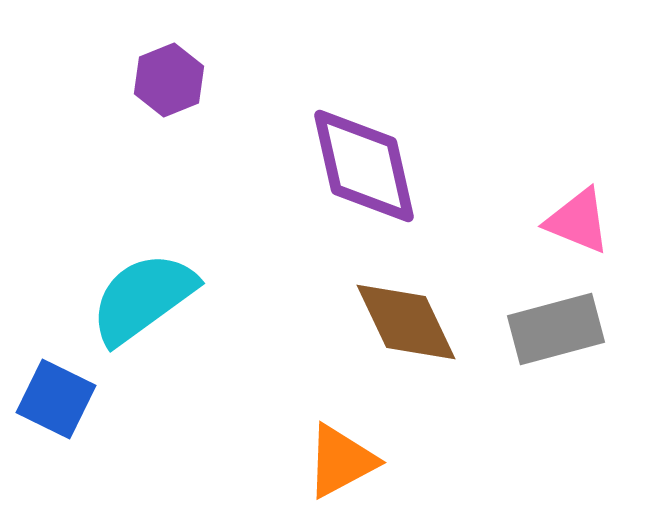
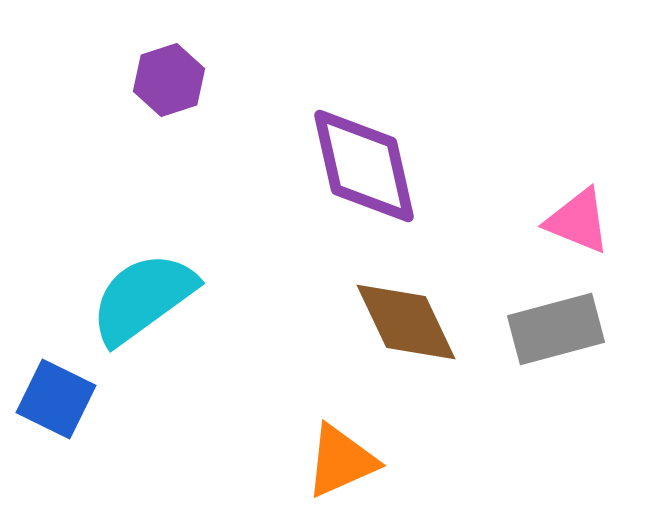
purple hexagon: rotated 4 degrees clockwise
orange triangle: rotated 4 degrees clockwise
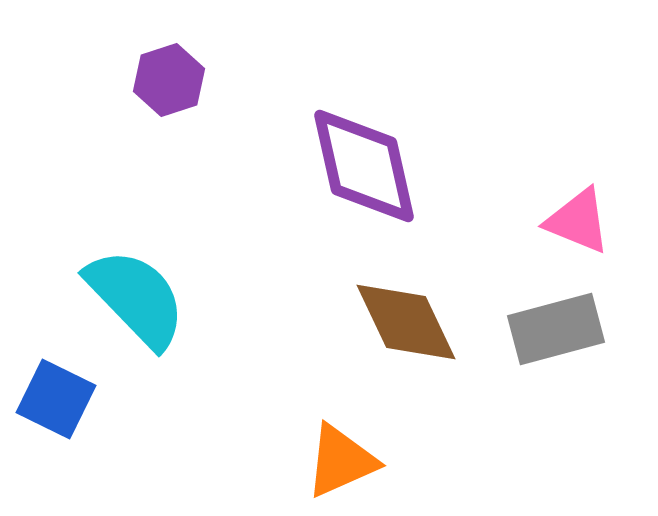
cyan semicircle: moved 7 px left; rotated 82 degrees clockwise
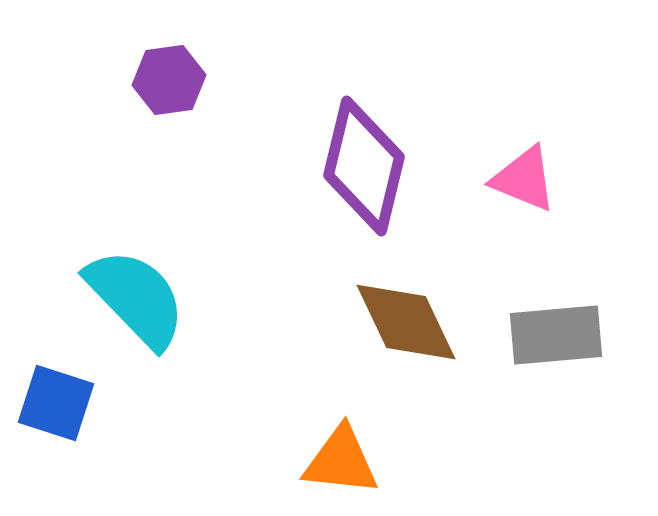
purple hexagon: rotated 10 degrees clockwise
purple diamond: rotated 26 degrees clockwise
pink triangle: moved 54 px left, 42 px up
gray rectangle: moved 6 px down; rotated 10 degrees clockwise
blue square: moved 4 px down; rotated 8 degrees counterclockwise
orange triangle: rotated 30 degrees clockwise
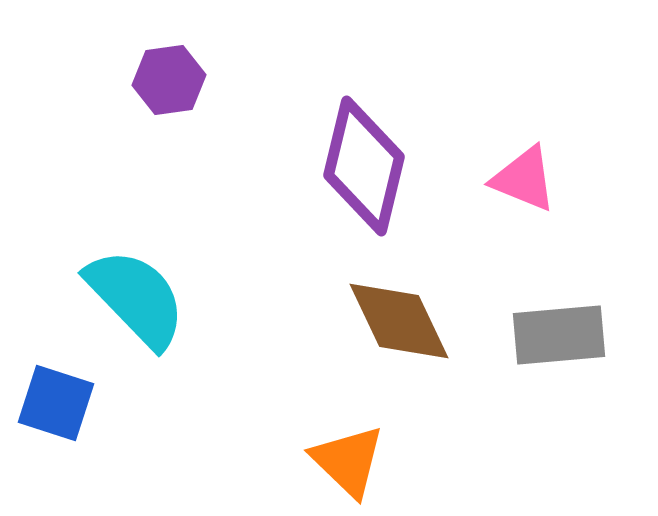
brown diamond: moved 7 px left, 1 px up
gray rectangle: moved 3 px right
orange triangle: moved 7 px right; rotated 38 degrees clockwise
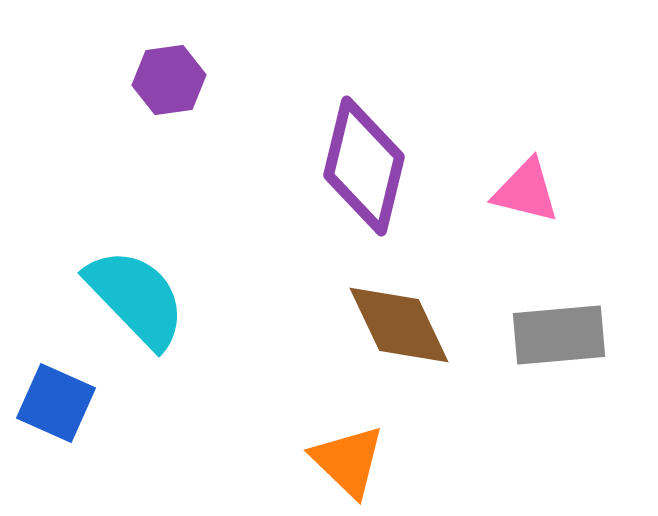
pink triangle: moved 2 px right, 12 px down; rotated 8 degrees counterclockwise
brown diamond: moved 4 px down
blue square: rotated 6 degrees clockwise
